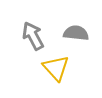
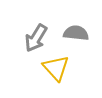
gray arrow: moved 3 px right, 2 px down; rotated 120 degrees counterclockwise
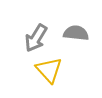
yellow triangle: moved 7 px left, 2 px down
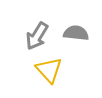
gray arrow: moved 1 px right, 2 px up
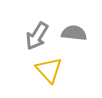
gray semicircle: moved 2 px left
